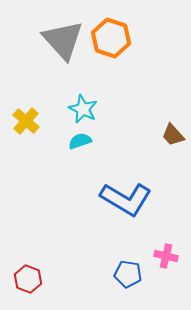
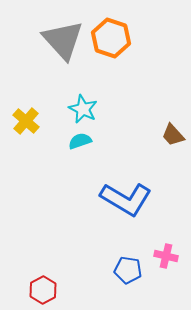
blue pentagon: moved 4 px up
red hexagon: moved 15 px right, 11 px down; rotated 12 degrees clockwise
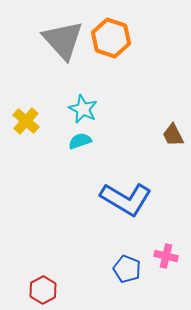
brown trapezoid: rotated 15 degrees clockwise
blue pentagon: moved 1 px left, 1 px up; rotated 12 degrees clockwise
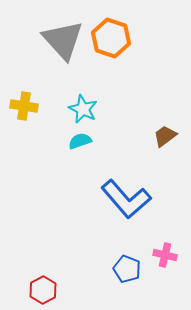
yellow cross: moved 2 px left, 15 px up; rotated 32 degrees counterclockwise
brown trapezoid: moved 8 px left, 1 px down; rotated 80 degrees clockwise
blue L-shape: rotated 18 degrees clockwise
pink cross: moved 1 px left, 1 px up
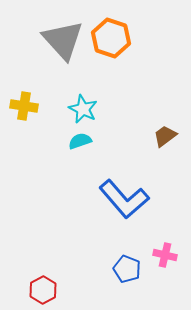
blue L-shape: moved 2 px left
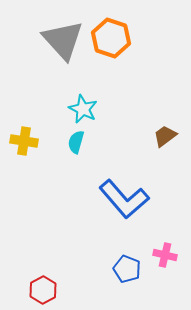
yellow cross: moved 35 px down
cyan semicircle: moved 4 px left, 1 px down; rotated 55 degrees counterclockwise
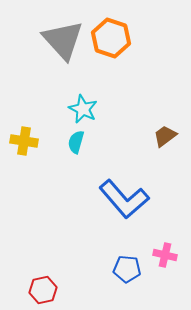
blue pentagon: rotated 16 degrees counterclockwise
red hexagon: rotated 16 degrees clockwise
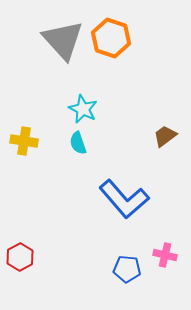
cyan semicircle: moved 2 px right, 1 px down; rotated 35 degrees counterclockwise
red hexagon: moved 23 px left, 33 px up; rotated 16 degrees counterclockwise
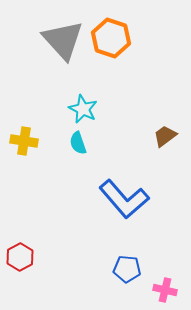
pink cross: moved 35 px down
